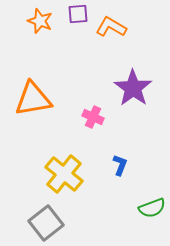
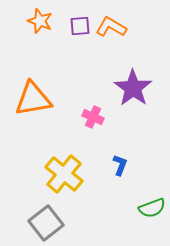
purple square: moved 2 px right, 12 px down
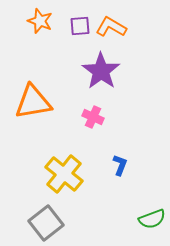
purple star: moved 32 px left, 17 px up
orange triangle: moved 3 px down
green semicircle: moved 11 px down
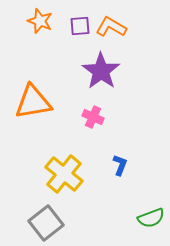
green semicircle: moved 1 px left, 1 px up
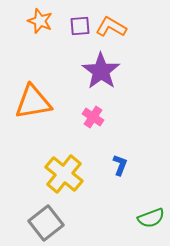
pink cross: rotated 10 degrees clockwise
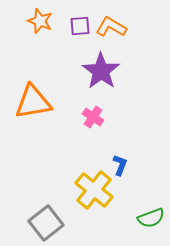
yellow cross: moved 30 px right, 16 px down
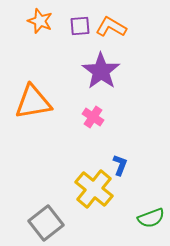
yellow cross: moved 1 px up
